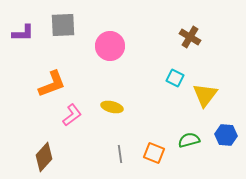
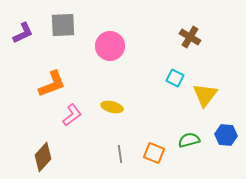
purple L-shape: rotated 25 degrees counterclockwise
brown diamond: moved 1 px left
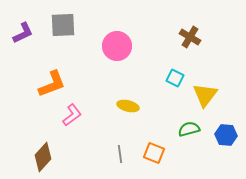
pink circle: moved 7 px right
yellow ellipse: moved 16 px right, 1 px up
green semicircle: moved 11 px up
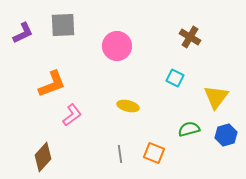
yellow triangle: moved 11 px right, 2 px down
blue hexagon: rotated 20 degrees counterclockwise
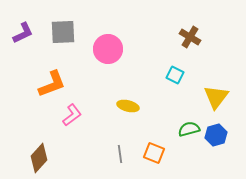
gray square: moved 7 px down
pink circle: moved 9 px left, 3 px down
cyan square: moved 3 px up
blue hexagon: moved 10 px left
brown diamond: moved 4 px left, 1 px down
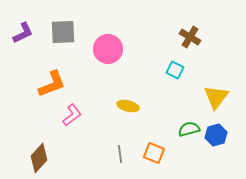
cyan square: moved 5 px up
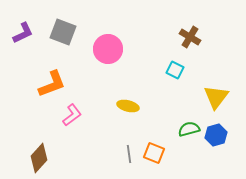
gray square: rotated 24 degrees clockwise
gray line: moved 9 px right
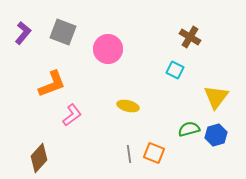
purple L-shape: rotated 25 degrees counterclockwise
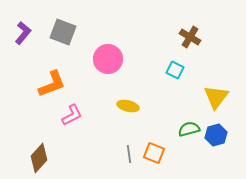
pink circle: moved 10 px down
pink L-shape: rotated 10 degrees clockwise
